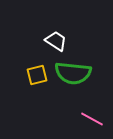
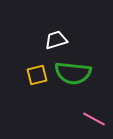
white trapezoid: moved 1 px up; rotated 50 degrees counterclockwise
pink line: moved 2 px right
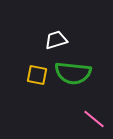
yellow square: rotated 25 degrees clockwise
pink line: rotated 10 degrees clockwise
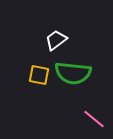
white trapezoid: rotated 20 degrees counterclockwise
yellow square: moved 2 px right
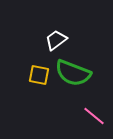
green semicircle: rotated 15 degrees clockwise
pink line: moved 3 px up
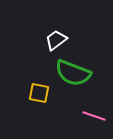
yellow square: moved 18 px down
pink line: rotated 20 degrees counterclockwise
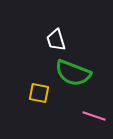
white trapezoid: rotated 70 degrees counterclockwise
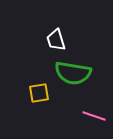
green semicircle: rotated 12 degrees counterclockwise
yellow square: rotated 20 degrees counterclockwise
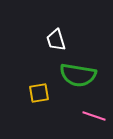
green semicircle: moved 5 px right, 2 px down
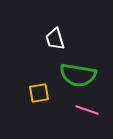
white trapezoid: moved 1 px left, 1 px up
pink line: moved 7 px left, 6 px up
